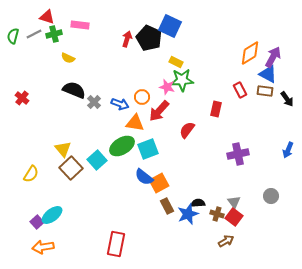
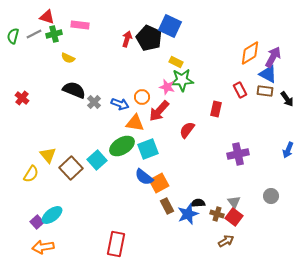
yellow triangle at (63, 149): moved 15 px left, 6 px down
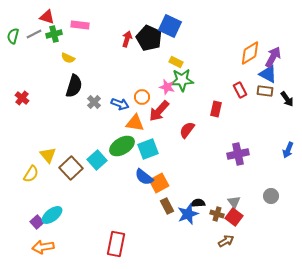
black semicircle at (74, 90): moved 4 px up; rotated 85 degrees clockwise
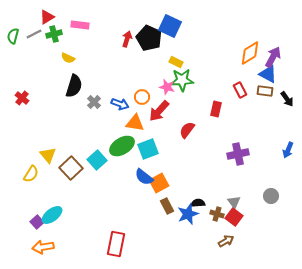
red triangle at (47, 17): rotated 49 degrees counterclockwise
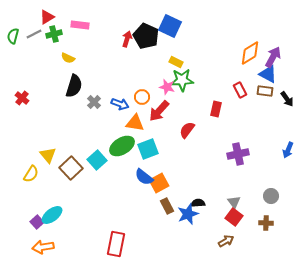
black pentagon at (149, 38): moved 3 px left, 2 px up
brown cross at (217, 214): moved 49 px right, 9 px down; rotated 16 degrees counterclockwise
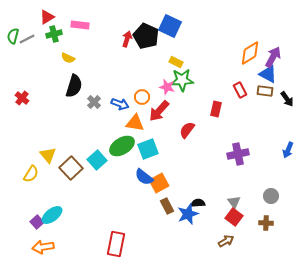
gray line at (34, 34): moved 7 px left, 5 px down
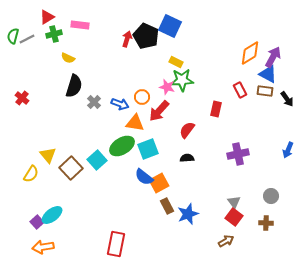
black semicircle at (198, 203): moved 11 px left, 45 px up
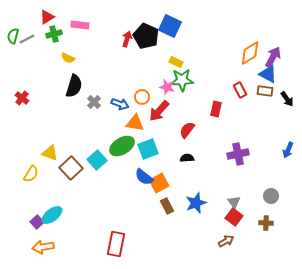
yellow triangle at (48, 155): moved 2 px right, 2 px up; rotated 30 degrees counterclockwise
blue star at (188, 214): moved 8 px right, 11 px up
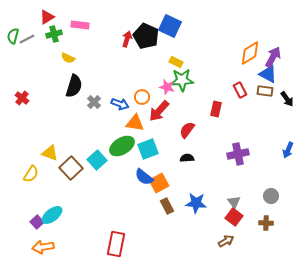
blue star at (196, 203): rotated 25 degrees clockwise
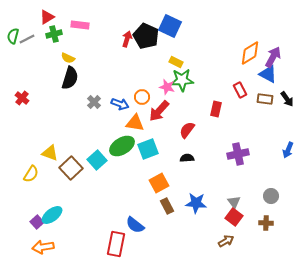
black semicircle at (74, 86): moved 4 px left, 8 px up
brown rectangle at (265, 91): moved 8 px down
blue semicircle at (144, 177): moved 9 px left, 48 px down
